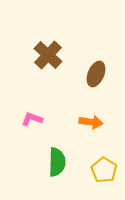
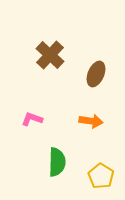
brown cross: moved 2 px right
orange arrow: moved 1 px up
yellow pentagon: moved 3 px left, 6 px down
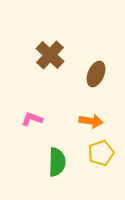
yellow pentagon: moved 23 px up; rotated 20 degrees clockwise
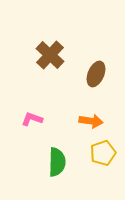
yellow pentagon: moved 2 px right
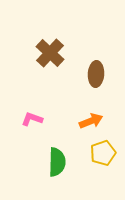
brown cross: moved 2 px up
brown ellipse: rotated 20 degrees counterclockwise
orange arrow: rotated 30 degrees counterclockwise
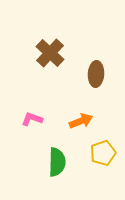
orange arrow: moved 10 px left
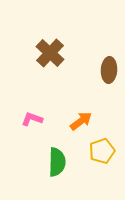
brown ellipse: moved 13 px right, 4 px up
orange arrow: rotated 15 degrees counterclockwise
yellow pentagon: moved 1 px left, 2 px up
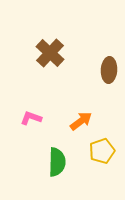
pink L-shape: moved 1 px left, 1 px up
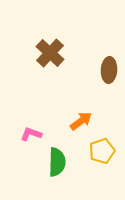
pink L-shape: moved 16 px down
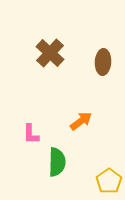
brown ellipse: moved 6 px left, 8 px up
pink L-shape: rotated 110 degrees counterclockwise
yellow pentagon: moved 7 px right, 30 px down; rotated 15 degrees counterclockwise
